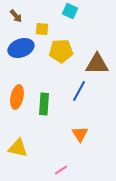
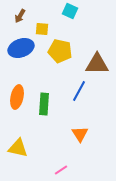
brown arrow: moved 4 px right; rotated 72 degrees clockwise
yellow pentagon: moved 1 px left; rotated 15 degrees clockwise
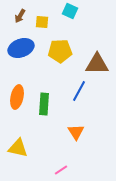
yellow square: moved 7 px up
yellow pentagon: rotated 15 degrees counterclockwise
orange triangle: moved 4 px left, 2 px up
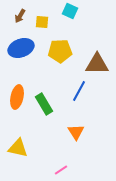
green rectangle: rotated 35 degrees counterclockwise
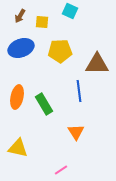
blue line: rotated 35 degrees counterclockwise
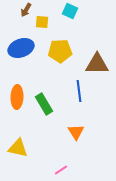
brown arrow: moved 6 px right, 6 px up
orange ellipse: rotated 10 degrees counterclockwise
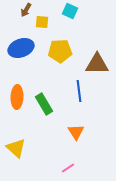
yellow triangle: moved 2 px left; rotated 30 degrees clockwise
pink line: moved 7 px right, 2 px up
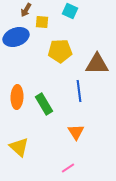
blue ellipse: moved 5 px left, 11 px up
yellow triangle: moved 3 px right, 1 px up
